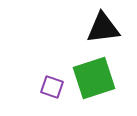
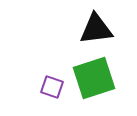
black triangle: moved 7 px left, 1 px down
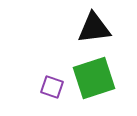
black triangle: moved 2 px left, 1 px up
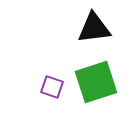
green square: moved 2 px right, 4 px down
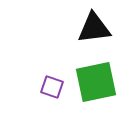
green square: rotated 6 degrees clockwise
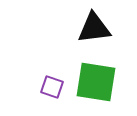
green square: rotated 21 degrees clockwise
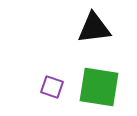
green square: moved 3 px right, 5 px down
